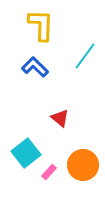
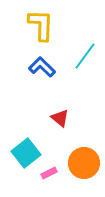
blue L-shape: moved 7 px right
orange circle: moved 1 px right, 2 px up
pink rectangle: moved 1 px down; rotated 21 degrees clockwise
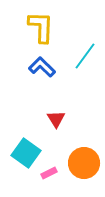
yellow L-shape: moved 2 px down
red triangle: moved 4 px left, 1 px down; rotated 18 degrees clockwise
cyan square: rotated 16 degrees counterclockwise
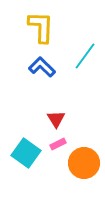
pink rectangle: moved 9 px right, 29 px up
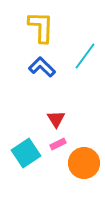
cyan square: rotated 20 degrees clockwise
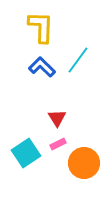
cyan line: moved 7 px left, 4 px down
red triangle: moved 1 px right, 1 px up
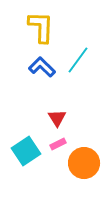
cyan square: moved 2 px up
